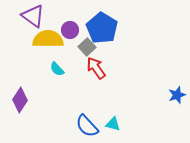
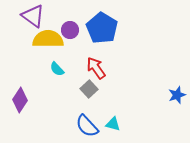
gray square: moved 2 px right, 42 px down
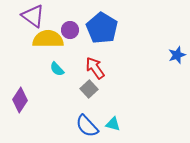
red arrow: moved 1 px left
blue star: moved 40 px up
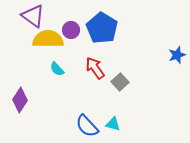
purple circle: moved 1 px right
gray square: moved 31 px right, 7 px up
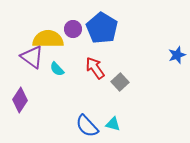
purple triangle: moved 1 px left, 41 px down
purple circle: moved 2 px right, 1 px up
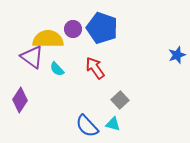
blue pentagon: rotated 12 degrees counterclockwise
gray square: moved 18 px down
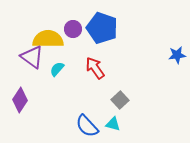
blue star: rotated 12 degrees clockwise
cyan semicircle: rotated 84 degrees clockwise
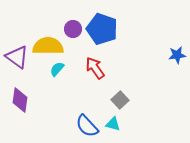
blue pentagon: moved 1 px down
yellow semicircle: moved 7 px down
purple triangle: moved 15 px left
purple diamond: rotated 25 degrees counterclockwise
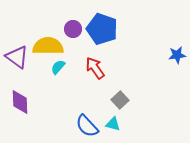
cyan semicircle: moved 1 px right, 2 px up
purple diamond: moved 2 px down; rotated 10 degrees counterclockwise
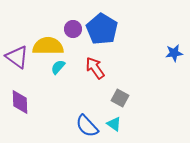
blue pentagon: rotated 12 degrees clockwise
blue star: moved 3 px left, 2 px up
gray square: moved 2 px up; rotated 18 degrees counterclockwise
cyan triangle: moved 1 px right; rotated 21 degrees clockwise
